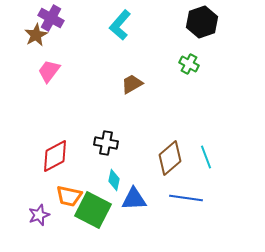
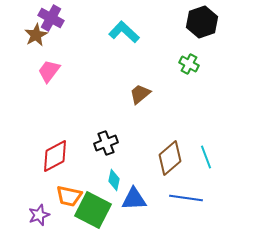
cyan L-shape: moved 4 px right, 7 px down; rotated 92 degrees clockwise
brown trapezoid: moved 8 px right, 10 px down; rotated 10 degrees counterclockwise
black cross: rotated 30 degrees counterclockwise
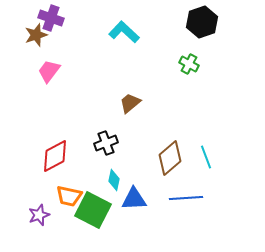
purple cross: rotated 10 degrees counterclockwise
brown star: rotated 10 degrees clockwise
brown trapezoid: moved 10 px left, 9 px down
blue line: rotated 12 degrees counterclockwise
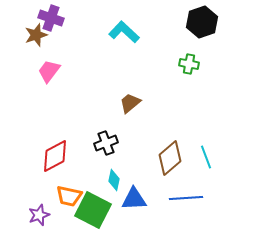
green cross: rotated 18 degrees counterclockwise
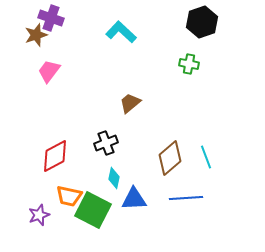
cyan L-shape: moved 3 px left
cyan diamond: moved 2 px up
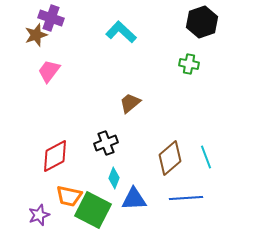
cyan diamond: rotated 10 degrees clockwise
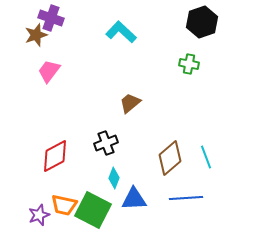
orange trapezoid: moved 5 px left, 9 px down
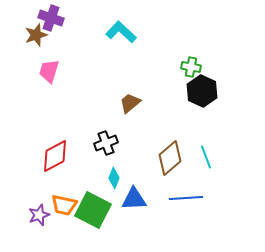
black hexagon: moved 69 px down; rotated 16 degrees counterclockwise
green cross: moved 2 px right, 3 px down
pink trapezoid: rotated 20 degrees counterclockwise
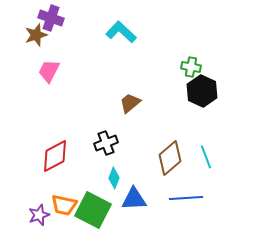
pink trapezoid: rotated 10 degrees clockwise
